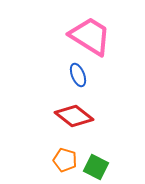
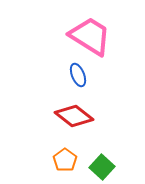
orange pentagon: rotated 20 degrees clockwise
green square: moved 6 px right; rotated 15 degrees clockwise
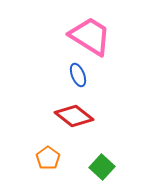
orange pentagon: moved 17 px left, 2 px up
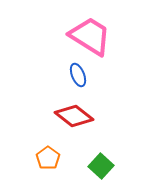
green square: moved 1 px left, 1 px up
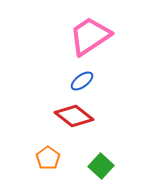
pink trapezoid: rotated 66 degrees counterclockwise
blue ellipse: moved 4 px right, 6 px down; rotated 75 degrees clockwise
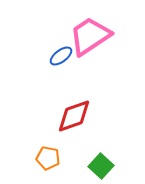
blue ellipse: moved 21 px left, 25 px up
red diamond: rotated 57 degrees counterclockwise
orange pentagon: rotated 25 degrees counterclockwise
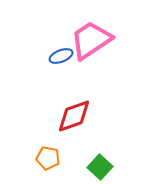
pink trapezoid: moved 1 px right, 4 px down
blue ellipse: rotated 15 degrees clockwise
green square: moved 1 px left, 1 px down
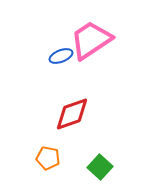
red diamond: moved 2 px left, 2 px up
